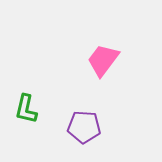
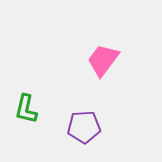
purple pentagon: rotated 8 degrees counterclockwise
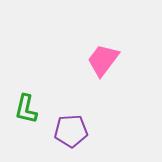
purple pentagon: moved 13 px left, 4 px down
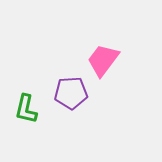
purple pentagon: moved 38 px up
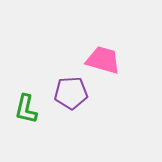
pink trapezoid: rotated 69 degrees clockwise
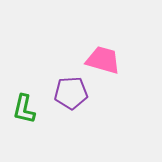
green L-shape: moved 2 px left
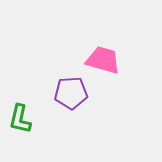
green L-shape: moved 4 px left, 10 px down
